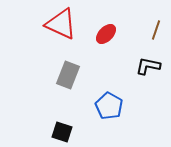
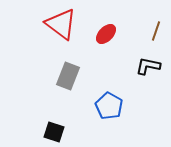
red triangle: rotated 12 degrees clockwise
brown line: moved 1 px down
gray rectangle: moved 1 px down
black square: moved 8 px left
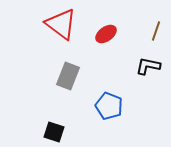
red ellipse: rotated 10 degrees clockwise
blue pentagon: rotated 8 degrees counterclockwise
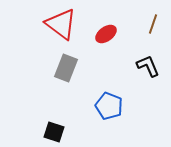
brown line: moved 3 px left, 7 px up
black L-shape: rotated 55 degrees clockwise
gray rectangle: moved 2 px left, 8 px up
